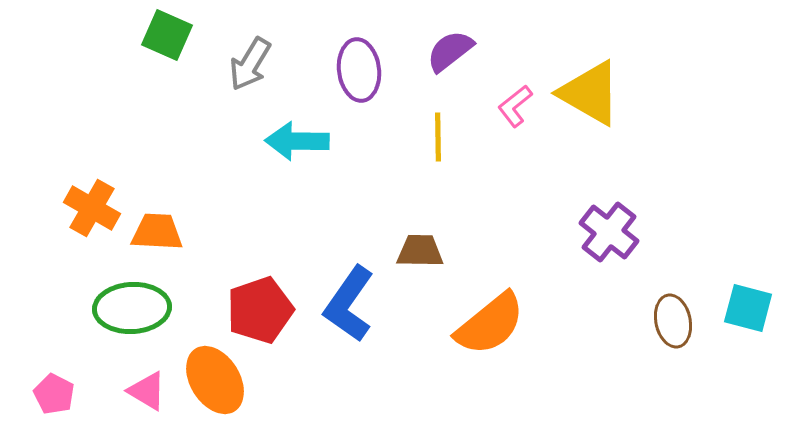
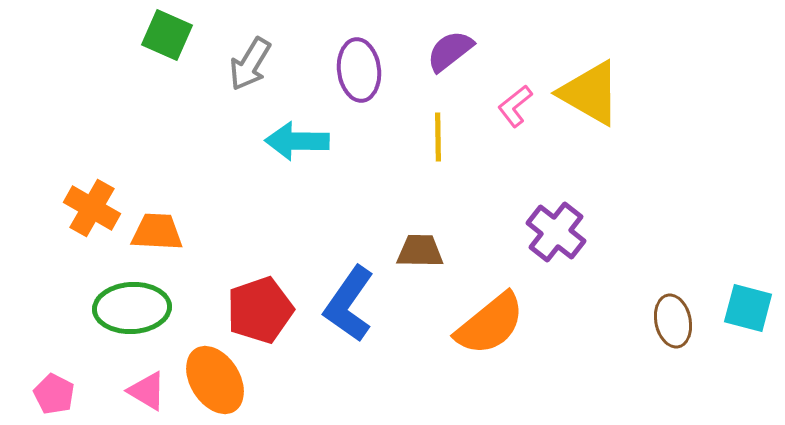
purple cross: moved 53 px left
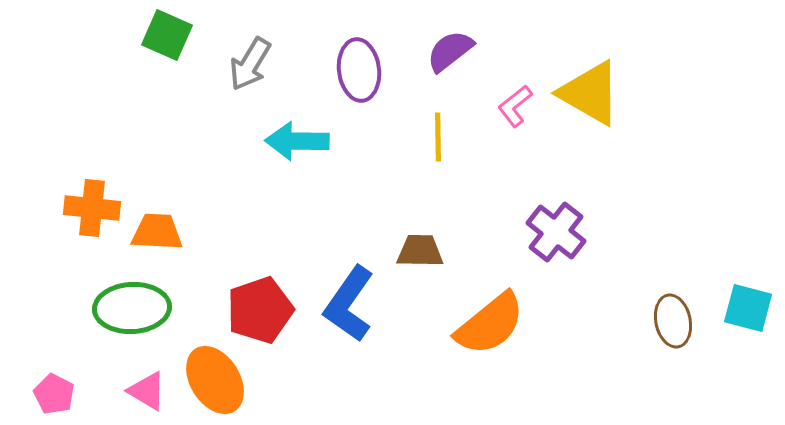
orange cross: rotated 24 degrees counterclockwise
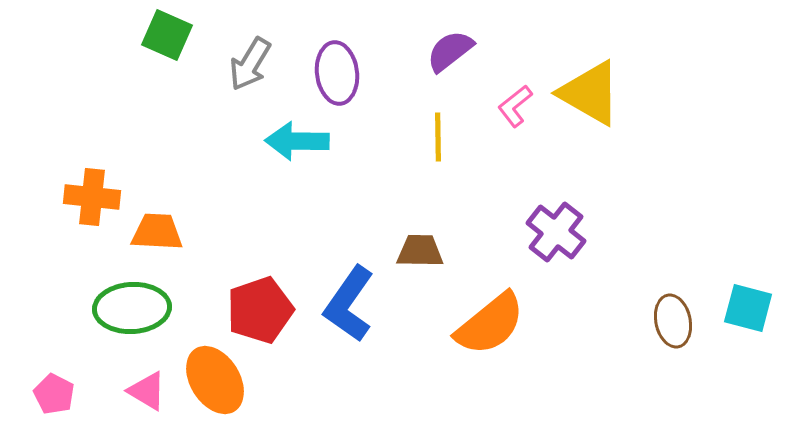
purple ellipse: moved 22 px left, 3 px down
orange cross: moved 11 px up
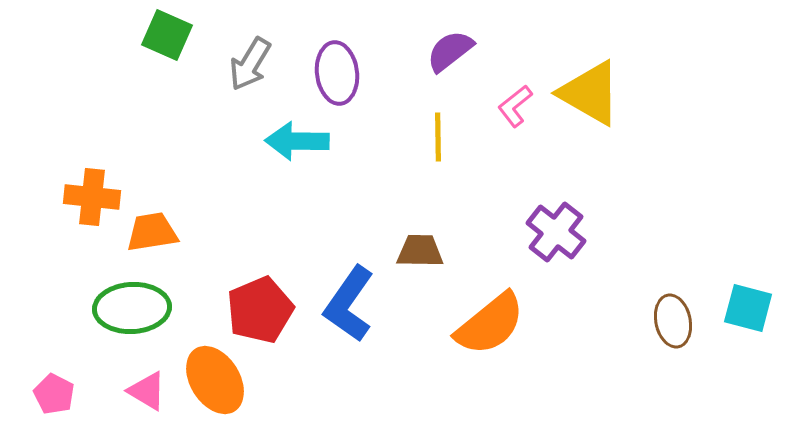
orange trapezoid: moved 5 px left; rotated 12 degrees counterclockwise
red pentagon: rotated 4 degrees counterclockwise
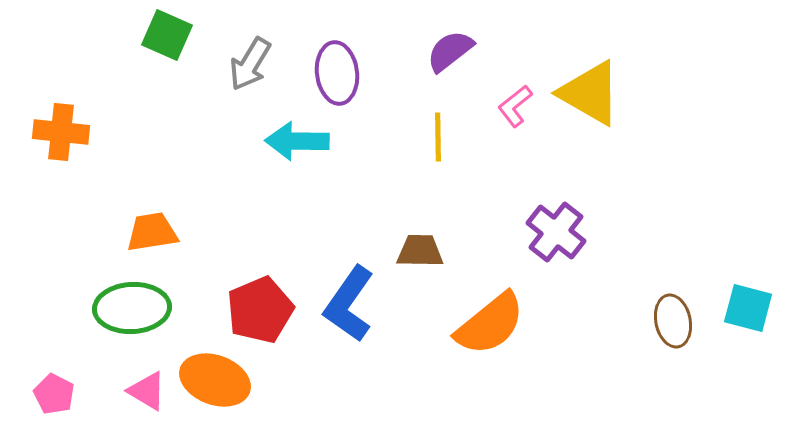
orange cross: moved 31 px left, 65 px up
orange ellipse: rotated 38 degrees counterclockwise
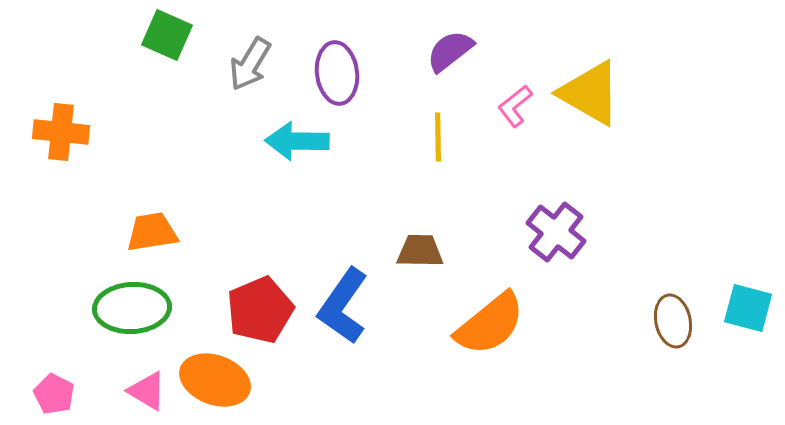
blue L-shape: moved 6 px left, 2 px down
